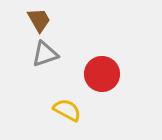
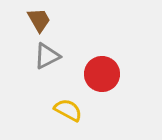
gray triangle: moved 2 px right, 2 px down; rotated 8 degrees counterclockwise
yellow semicircle: moved 1 px right
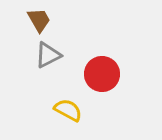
gray triangle: moved 1 px right, 1 px up
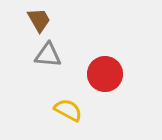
gray triangle: rotated 32 degrees clockwise
red circle: moved 3 px right
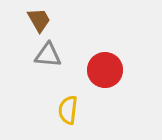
red circle: moved 4 px up
yellow semicircle: rotated 112 degrees counterclockwise
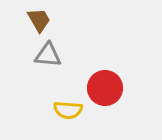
red circle: moved 18 px down
yellow semicircle: rotated 92 degrees counterclockwise
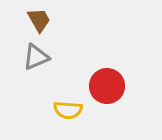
gray triangle: moved 12 px left, 2 px down; rotated 28 degrees counterclockwise
red circle: moved 2 px right, 2 px up
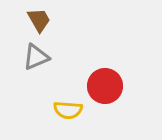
red circle: moved 2 px left
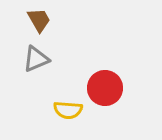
gray triangle: moved 2 px down
red circle: moved 2 px down
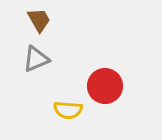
red circle: moved 2 px up
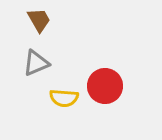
gray triangle: moved 4 px down
yellow semicircle: moved 4 px left, 12 px up
